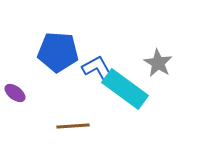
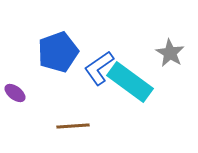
blue pentagon: rotated 24 degrees counterclockwise
gray star: moved 12 px right, 10 px up
blue L-shape: moved 2 px up; rotated 96 degrees counterclockwise
cyan rectangle: moved 5 px right, 7 px up
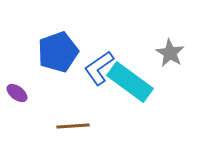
purple ellipse: moved 2 px right
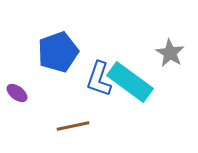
blue L-shape: moved 11 px down; rotated 36 degrees counterclockwise
brown line: rotated 8 degrees counterclockwise
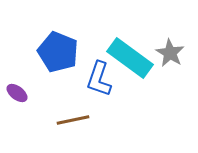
blue pentagon: rotated 30 degrees counterclockwise
cyan rectangle: moved 24 px up
brown line: moved 6 px up
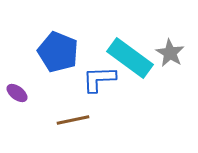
blue L-shape: rotated 69 degrees clockwise
